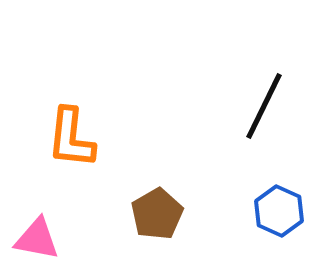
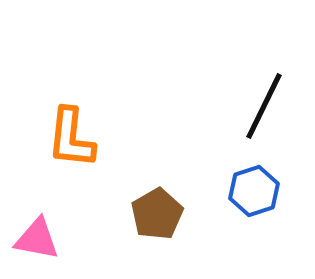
blue hexagon: moved 25 px left, 20 px up; rotated 18 degrees clockwise
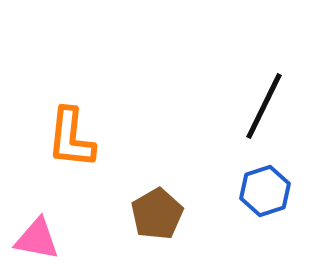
blue hexagon: moved 11 px right
